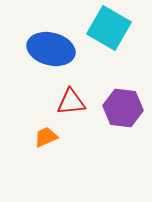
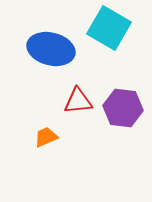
red triangle: moved 7 px right, 1 px up
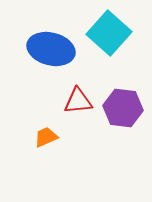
cyan square: moved 5 px down; rotated 12 degrees clockwise
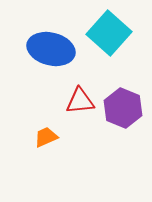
red triangle: moved 2 px right
purple hexagon: rotated 15 degrees clockwise
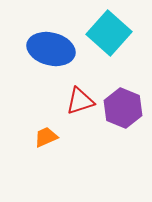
red triangle: rotated 12 degrees counterclockwise
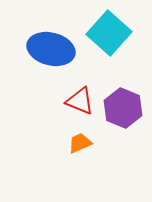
red triangle: rotated 40 degrees clockwise
orange trapezoid: moved 34 px right, 6 px down
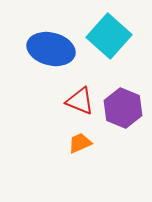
cyan square: moved 3 px down
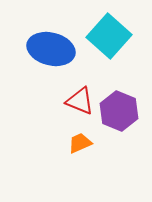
purple hexagon: moved 4 px left, 3 px down
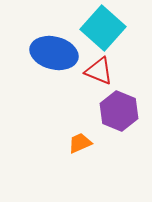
cyan square: moved 6 px left, 8 px up
blue ellipse: moved 3 px right, 4 px down
red triangle: moved 19 px right, 30 px up
